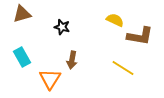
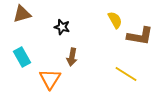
yellow semicircle: rotated 36 degrees clockwise
brown arrow: moved 3 px up
yellow line: moved 3 px right, 6 px down
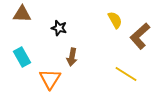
brown triangle: rotated 18 degrees clockwise
black star: moved 3 px left, 1 px down
brown L-shape: rotated 128 degrees clockwise
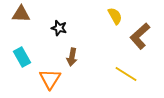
brown triangle: moved 1 px left
yellow semicircle: moved 4 px up
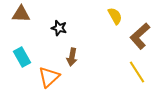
yellow line: moved 11 px right, 2 px up; rotated 25 degrees clockwise
orange triangle: moved 1 px left, 2 px up; rotated 15 degrees clockwise
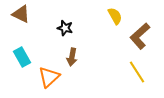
brown triangle: rotated 24 degrees clockwise
black star: moved 6 px right
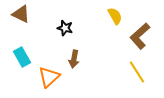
brown arrow: moved 2 px right, 2 px down
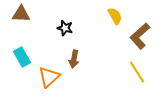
brown triangle: rotated 24 degrees counterclockwise
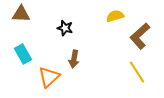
yellow semicircle: rotated 78 degrees counterclockwise
cyan rectangle: moved 1 px right, 3 px up
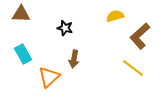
yellow line: moved 4 px left, 4 px up; rotated 20 degrees counterclockwise
